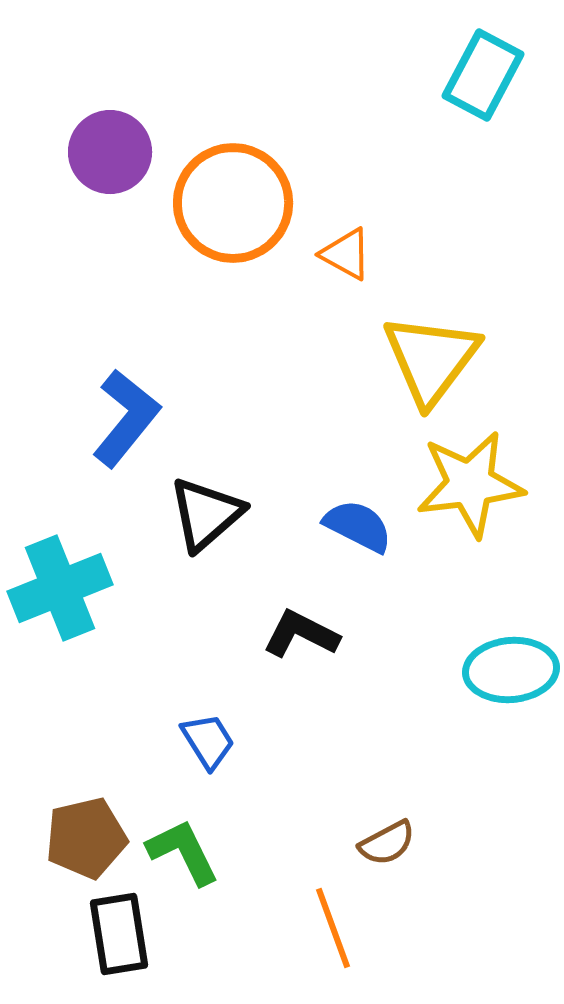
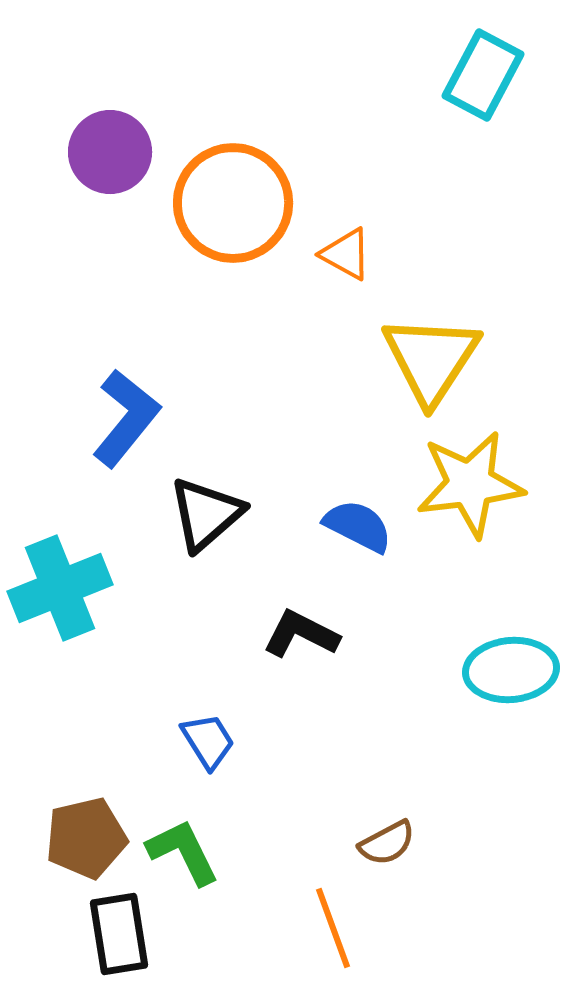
yellow triangle: rotated 4 degrees counterclockwise
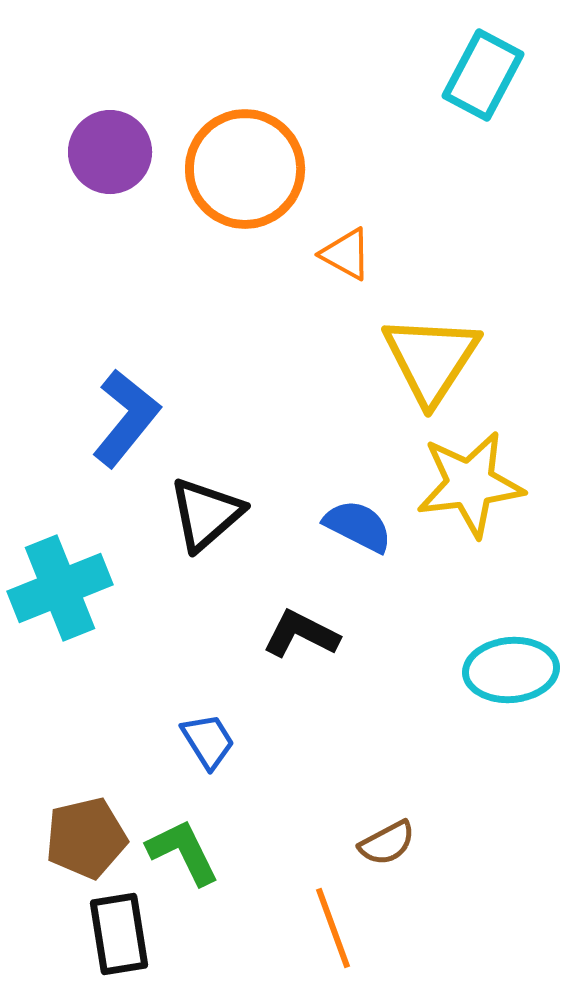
orange circle: moved 12 px right, 34 px up
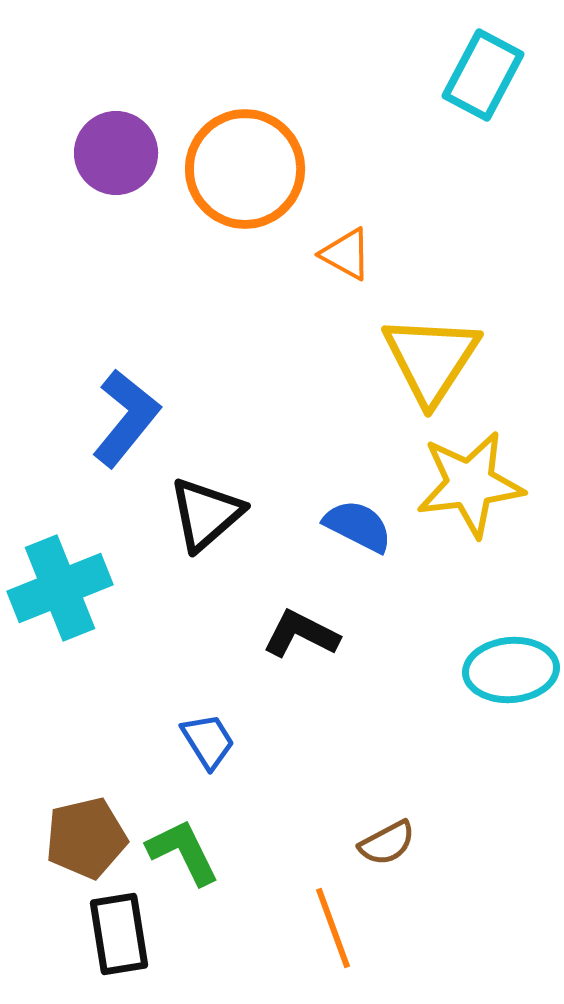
purple circle: moved 6 px right, 1 px down
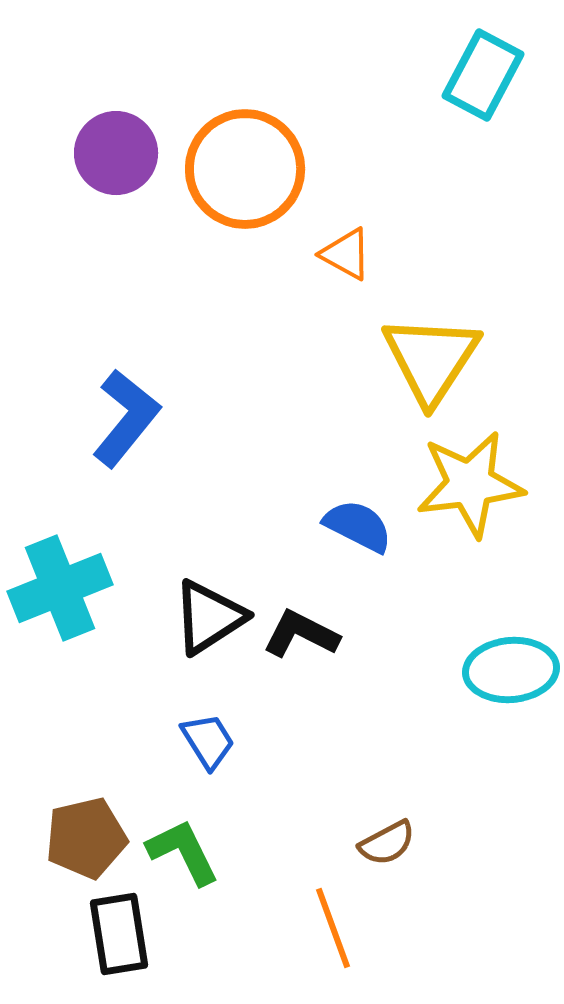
black triangle: moved 3 px right, 103 px down; rotated 8 degrees clockwise
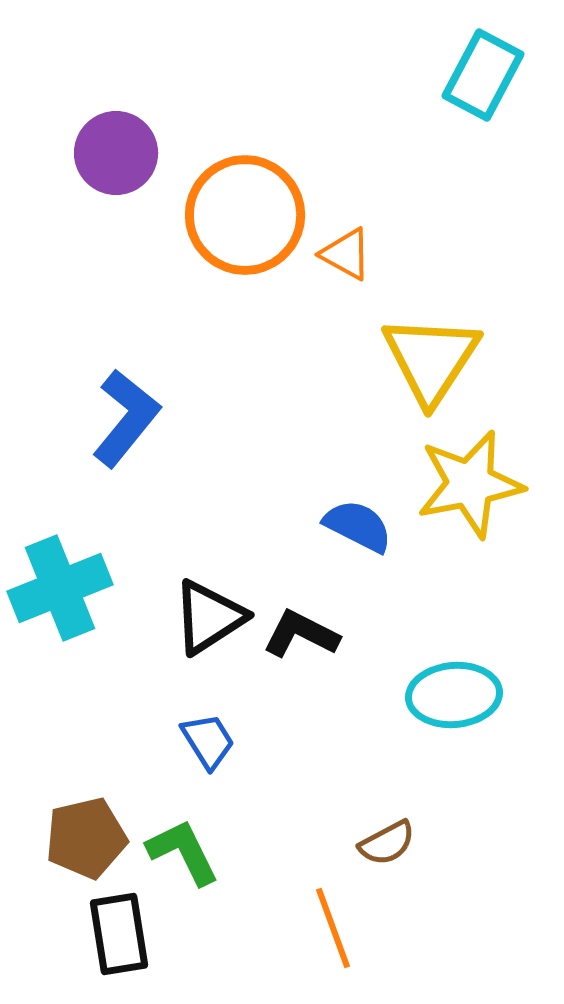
orange circle: moved 46 px down
yellow star: rotated 4 degrees counterclockwise
cyan ellipse: moved 57 px left, 25 px down
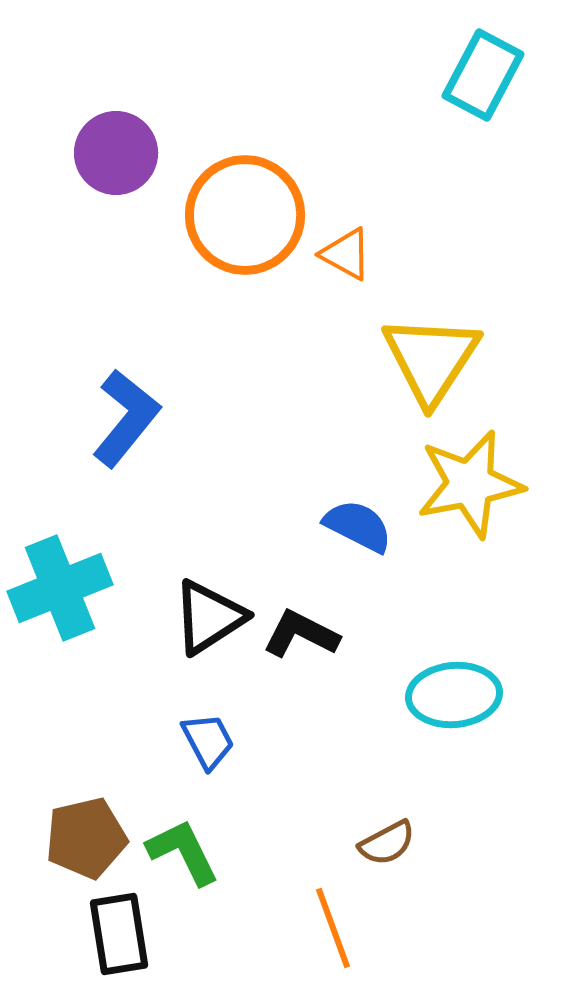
blue trapezoid: rotated 4 degrees clockwise
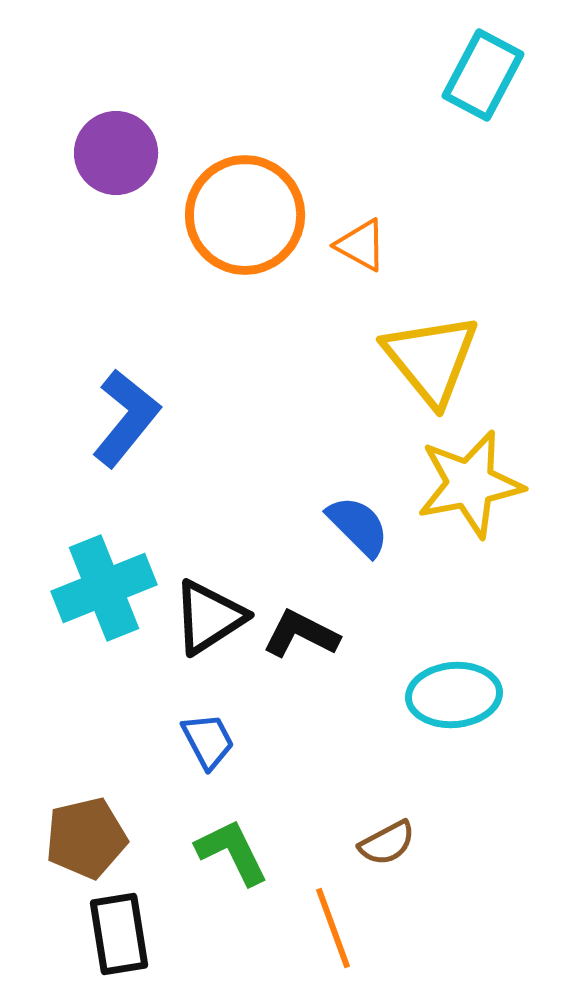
orange triangle: moved 15 px right, 9 px up
yellow triangle: rotated 12 degrees counterclockwise
blue semicircle: rotated 18 degrees clockwise
cyan cross: moved 44 px right
green L-shape: moved 49 px right
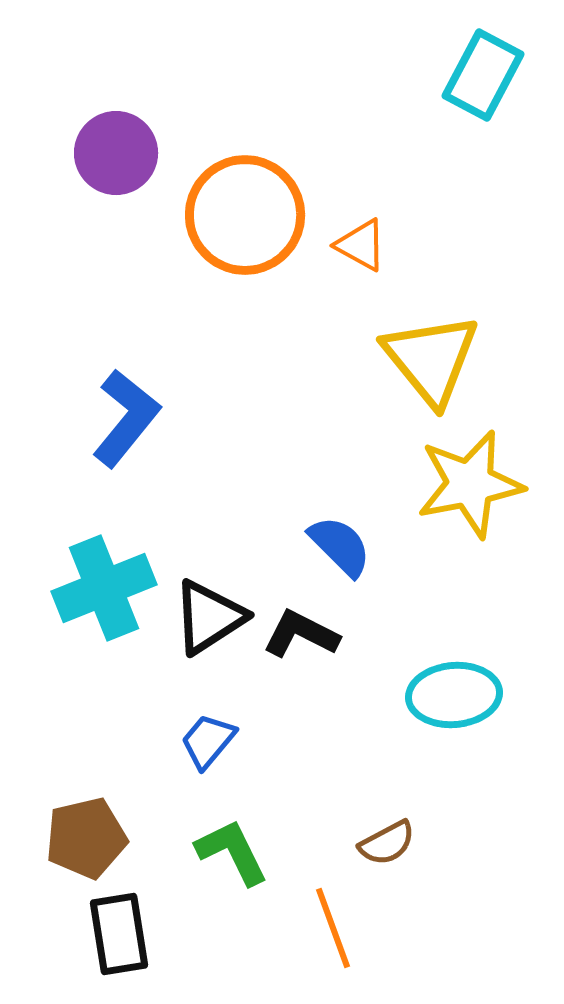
blue semicircle: moved 18 px left, 20 px down
blue trapezoid: rotated 112 degrees counterclockwise
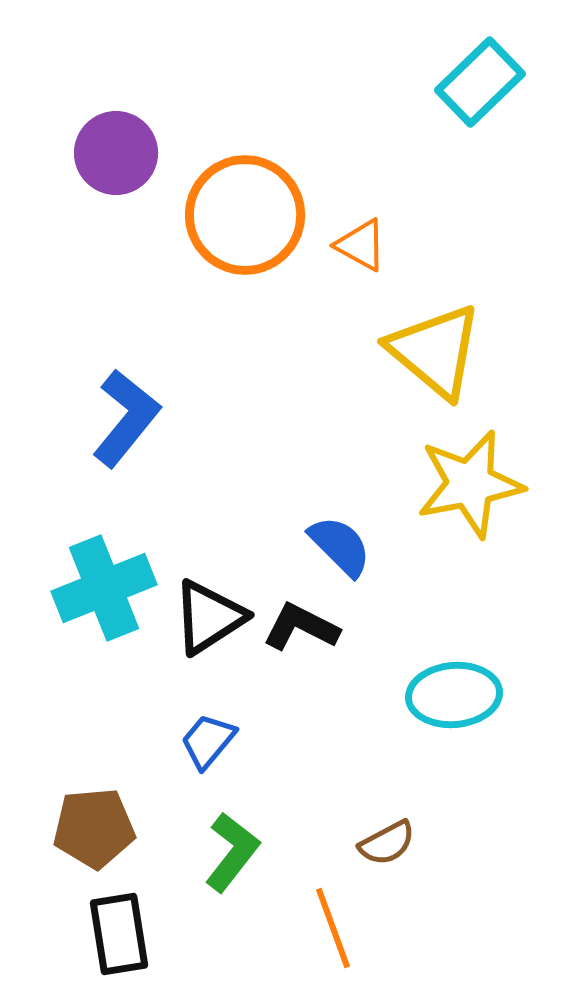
cyan rectangle: moved 3 px left, 7 px down; rotated 18 degrees clockwise
yellow triangle: moved 4 px right, 8 px up; rotated 11 degrees counterclockwise
black L-shape: moved 7 px up
brown pentagon: moved 8 px right, 10 px up; rotated 8 degrees clockwise
green L-shape: rotated 64 degrees clockwise
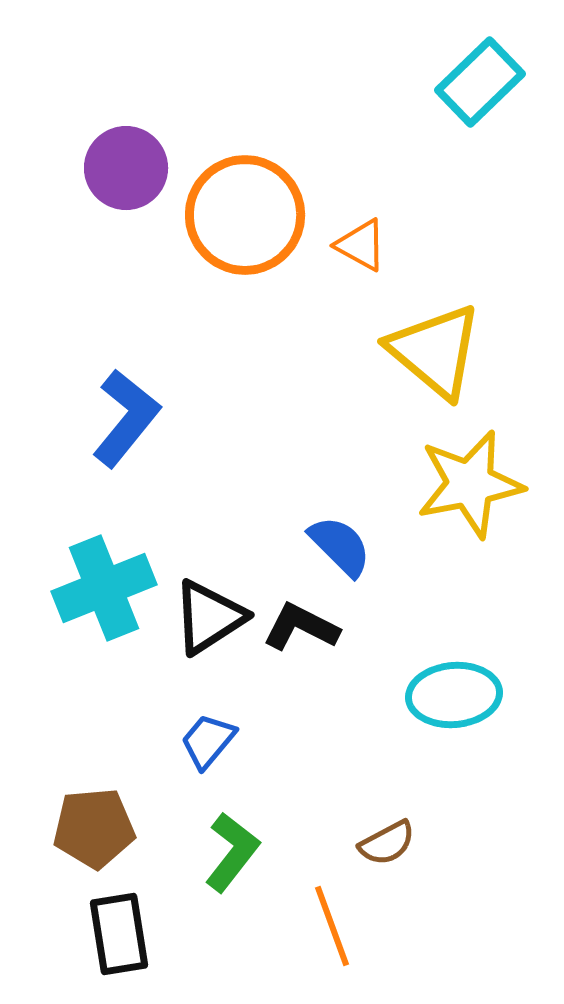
purple circle: moved 10 px right, 15 px down
orange line: moved 1 px left, 2 px up
